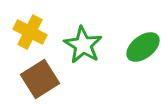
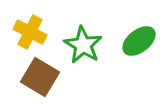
green ellipse: moved 4 px left, 6 px up
brown square: moved 2 px up; rotated 27 degrees counterclockwise
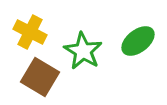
green ellipse: moved 1 px left
green star: moved 6 px down
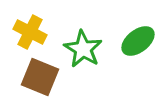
green star: moved 2 px up
brown square: rotated 9 degrees counterclockwise
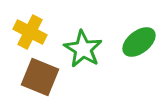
green ellipse: moved 1 px right, 1 px down
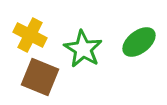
yellow cross: moved 3 px down
